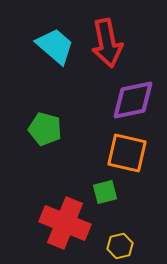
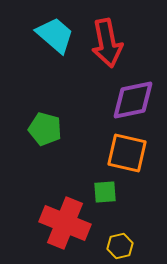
cyan trapezoid: moved 11 px up
green square: rotated 10 degrees clockwise
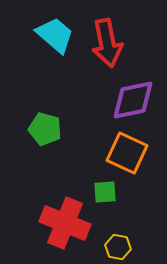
orange square: rotated 12 degrees clockwise
yellow hexagon: moved 2 px left, 1 px down; rotated 25 degrees clockwise
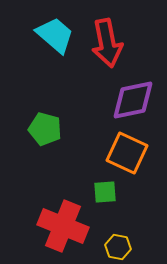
red cross: moved 2 px left, 3 px down
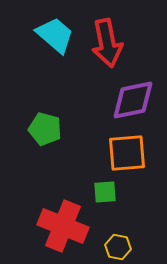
orange square: rotated 30 degrees counterclockwise
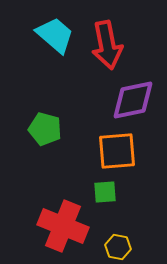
red arrow: moved 2 px down
orange square: moved 10 px left, 2 px up
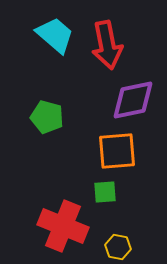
green pentagon: moved 2 px right, 12 px up
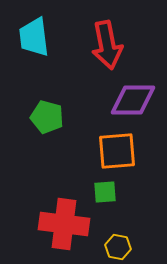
cyan trapezoid: moved 21 px left, 2 px down; rotated 138 degrees counterclockwise
purple diamond: rotated 12 degrees clockwise
red cross: moved 1 px right, 2 px up; rotated 15 degrees counterclockwise
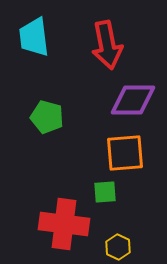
orange square: moved 8 px right, 2 px down
yellow hexagon: rotated 15 degrees clockwise
